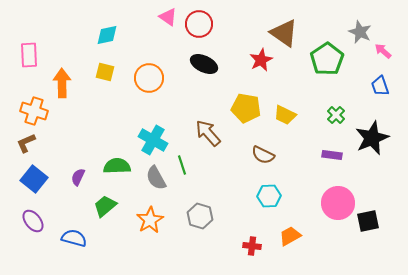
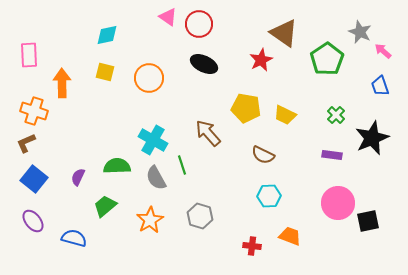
orange trapezoid: rotated 50 degrees clockwise
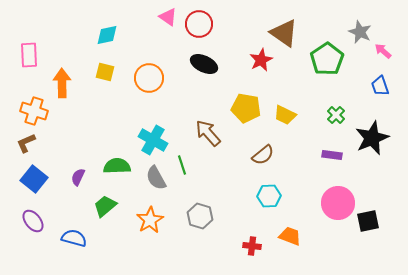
brown semicircle: rotated 65 degrees counterclockwise
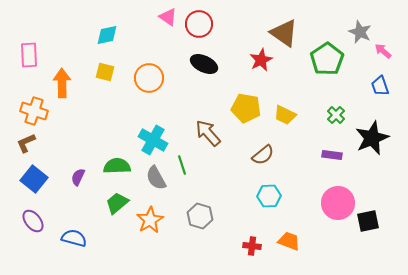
green trapezoid: moved 12 px right, 3 px up
orange trapezoid: moved 1 px left, 5 px down
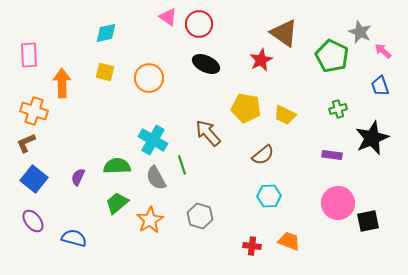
cyan diamond: moved 1 px left, 2 px up
green pentagon: moved 5 px right, 3 px up; rotated 12 degrees counterclockwise
black ellipse: moved 2 px right
green cross: moved 2 px right, 6 px up; rotated 30 degrees clockwise
